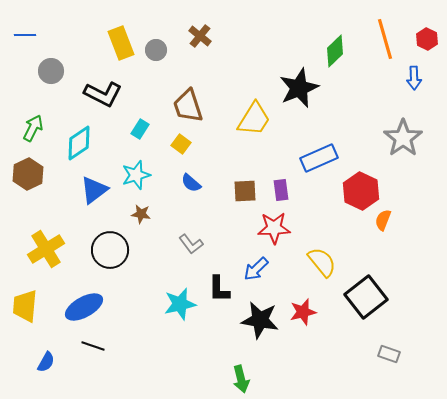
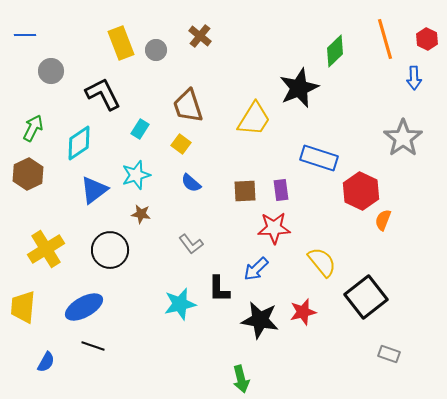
black L-shape at (103, 94): rotated 144 degrees counterclockwise
blue rectangle at (319, 158): rotated 42 degrees clockwise
yellow trapezoid at (25, 306): moved 2 px left, 1 px down
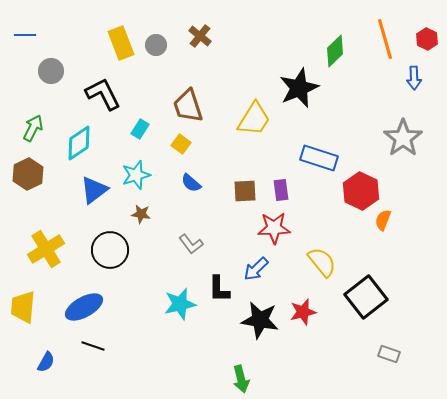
gray circle at (156, 50): moved 5 px up
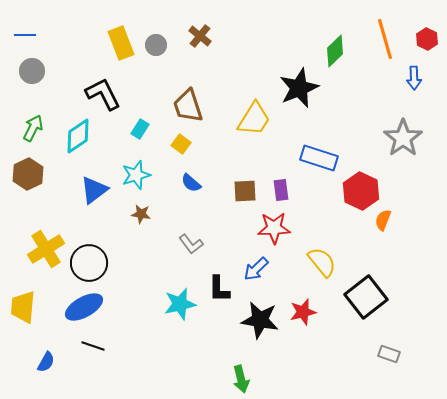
gray circle at (51, 71): moved 19 px left
cyan diamond at (79, 143): moved 1 px left, 7 px up
black circle at (110, 250): moved 21 px left, 13 px down
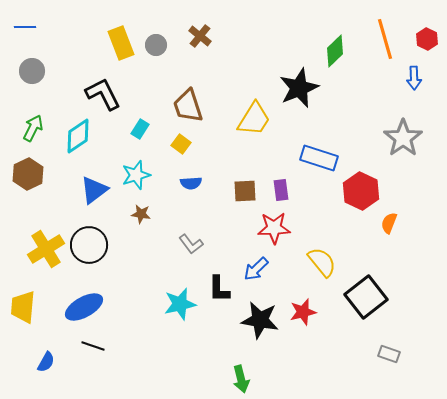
blue line at (25, 35): moved 8 px up
blue semicircle at (191, 183): rotated 45 degrees counterclockwise
orange semicircle at (383, 220): moved 6 px right, 3 px down
black circle at (89, 263): moved 18 px up
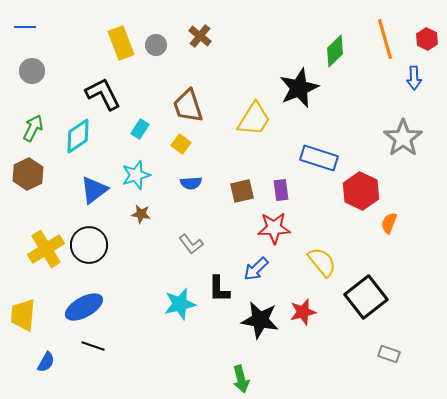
brown square at (245, 191): moved 3 px left; rotated 10 degrees counterclockwise
yellow trapezoid at (23, 307): moved 8 px down
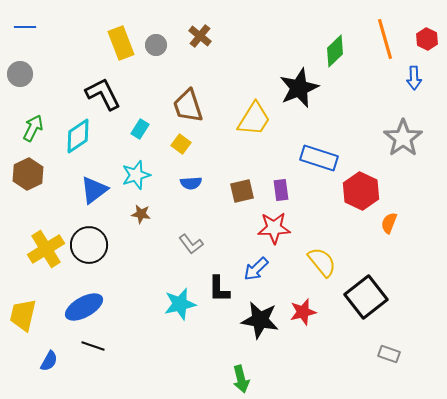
gray circle at (32, 71): moved 12 px left, 3 px down
yellow trapezoid at (23, 315): rotated 8 degrees clockwise
blue semicircle at (46, 362): moved 3 px right, 1 px up
